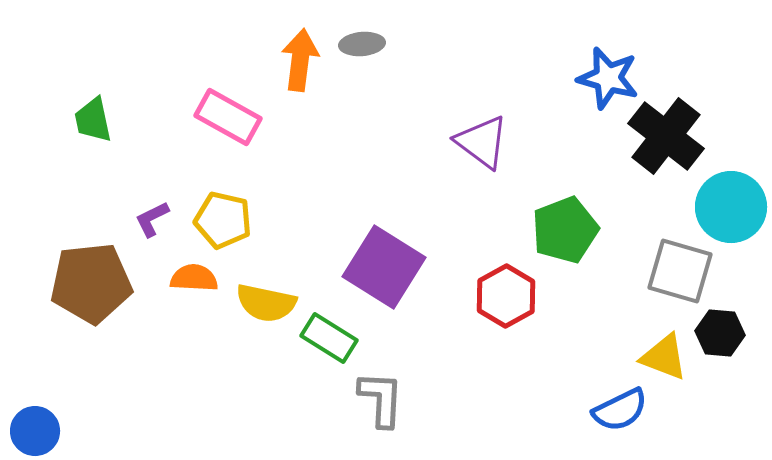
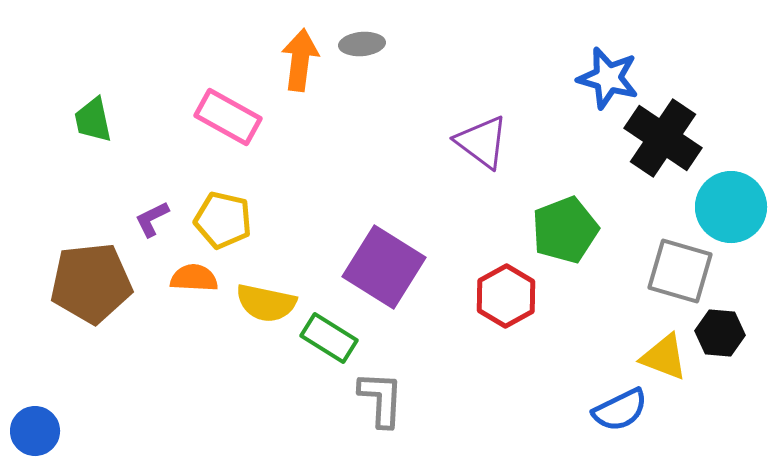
black cross: moved 3 px left, 2 px down; rotated 4 degrees counterclockwise
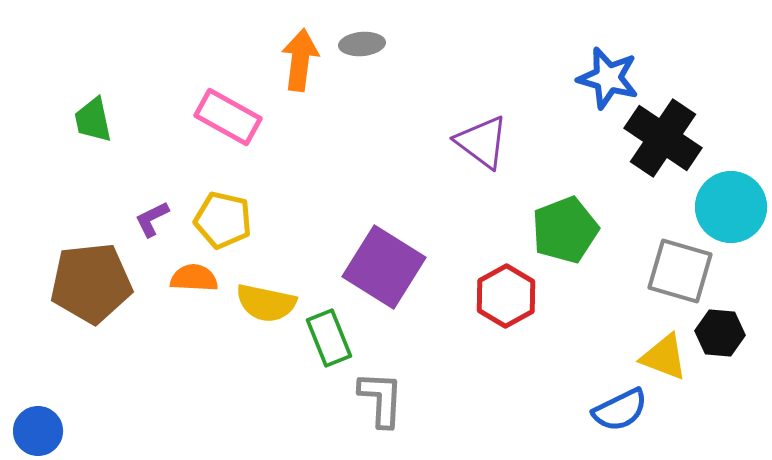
green rectangle: rotated 36 degrees clockwise
blue circle: moved 3 px right
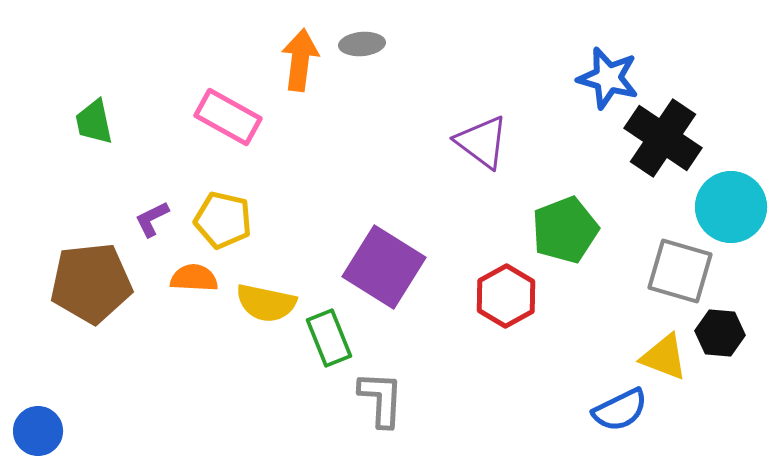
green trapezoid: moved 1 px right, 2 px down
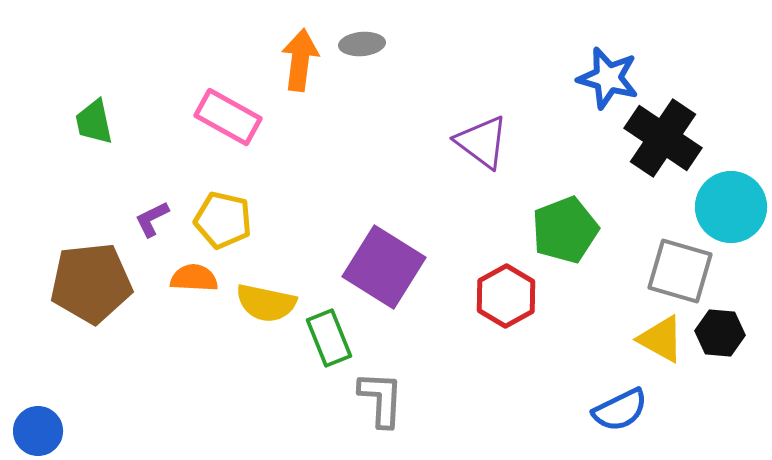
yellow triangle: moved 3 px left, 18 px up; rotated 8 degrees clockwise
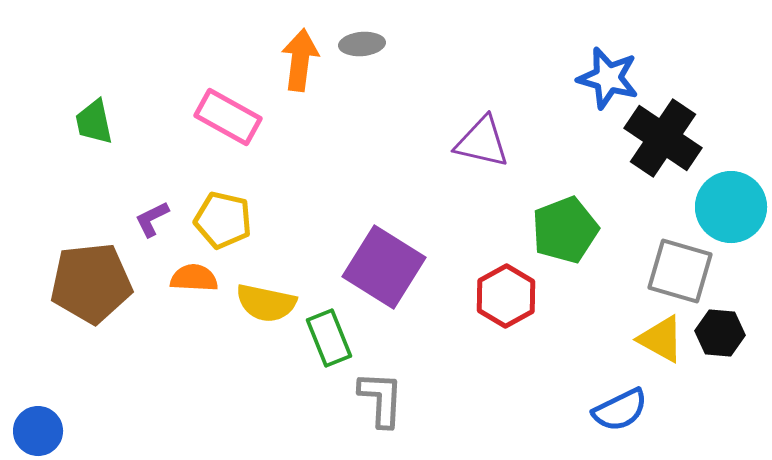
purple triangle: rotated 24 degrees counterclockwise
